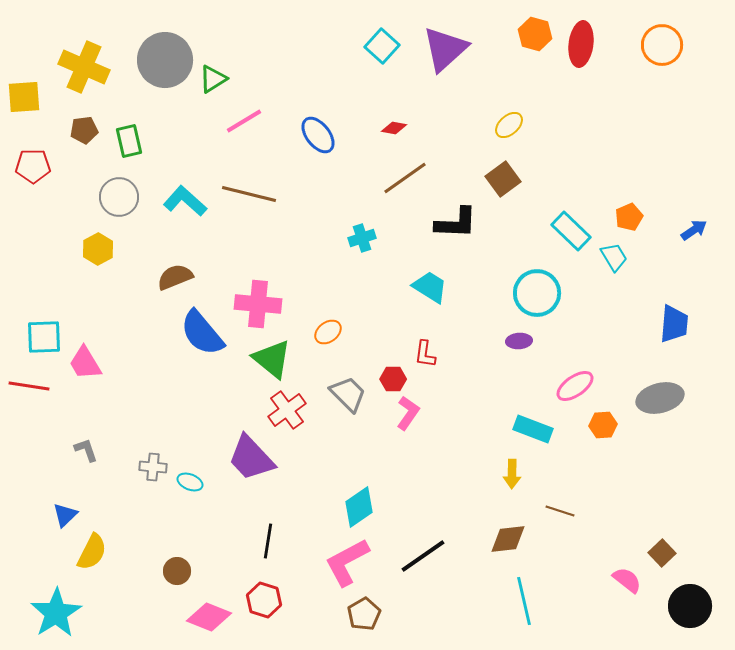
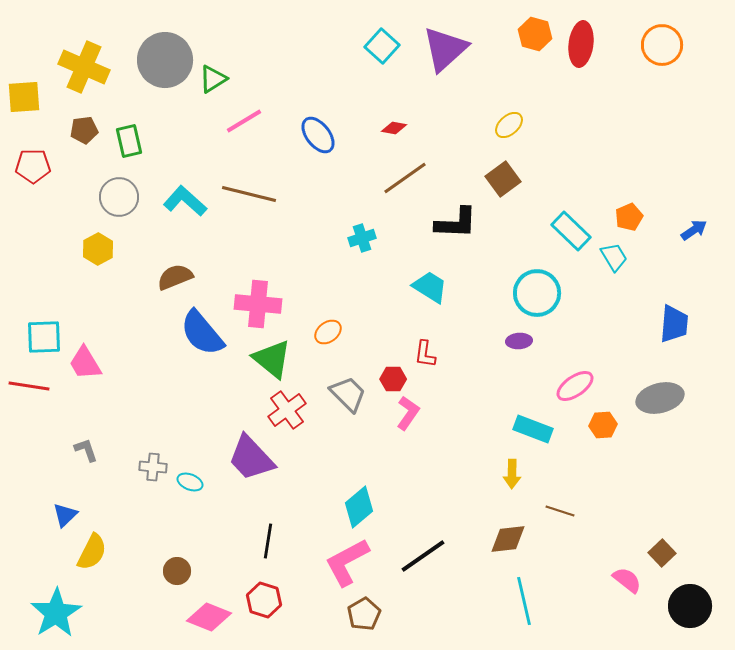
cyan diamond at (359, 507): rotated 6 degrees counterclockwise
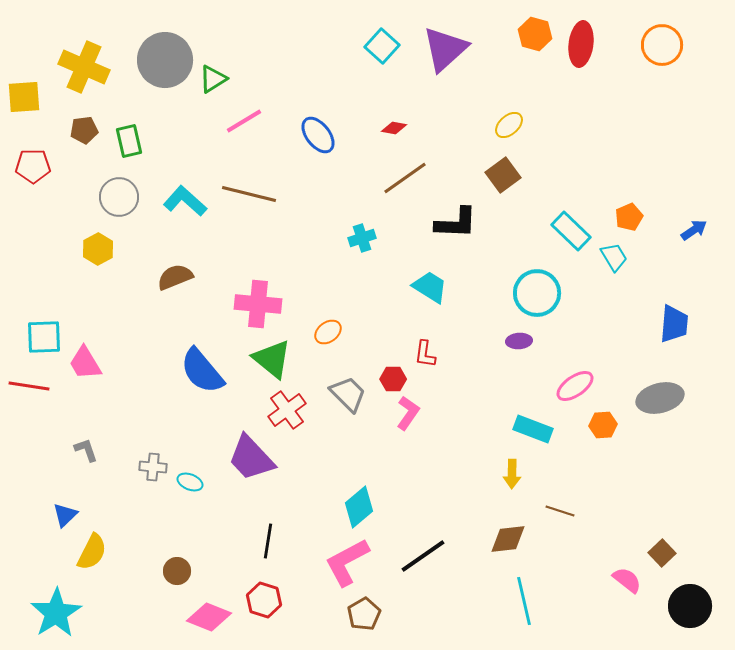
brown square at (503, 179): moved 4 px up
blue semicircle at (202, 333): moved 38 px down
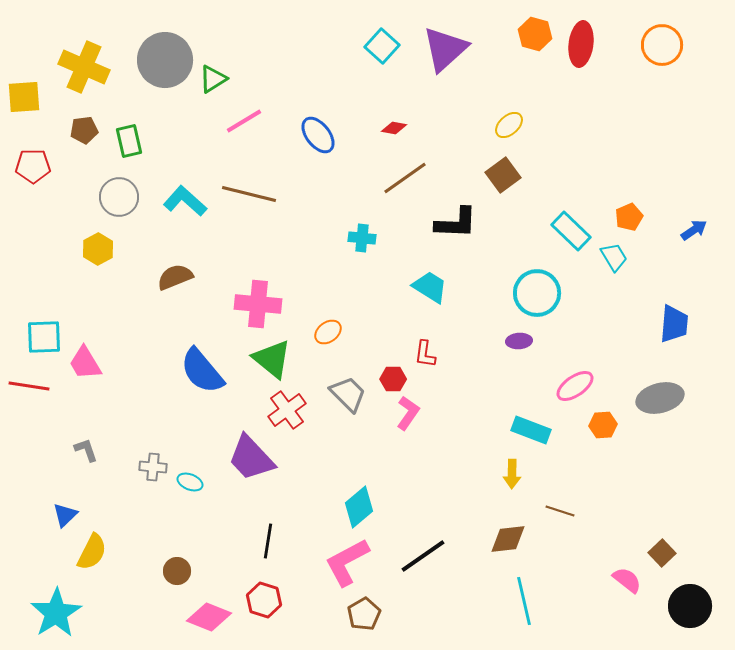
cyan cross at (362, 238): rotated 24 degrees clockwise
cyan rectangle at (533, 429): moved 2 px left, 1 px down
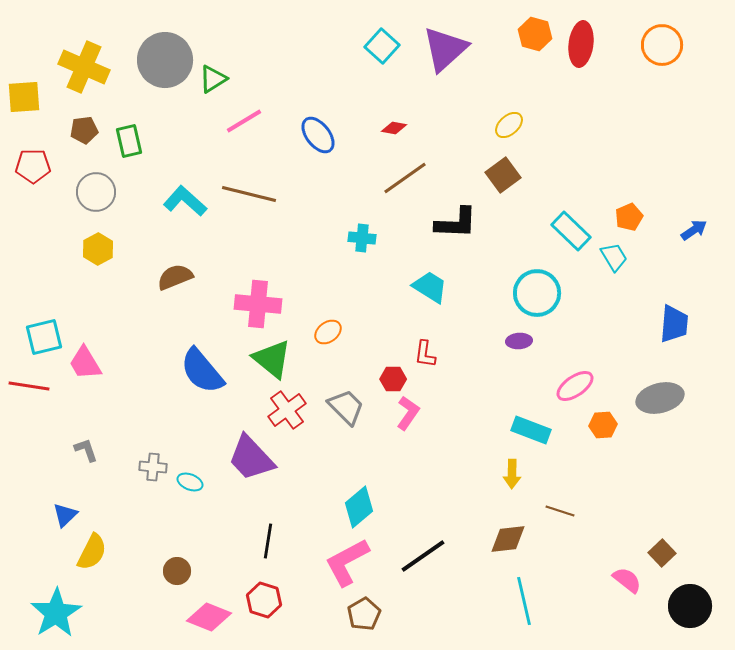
gray circle at (119, 197): moved 23 px left, 5 px up
cyan square at (44, 337): rotated 12 degrees counterclockwise
gray trapezoid at (348, 394): moved 2 px left, 13 px down
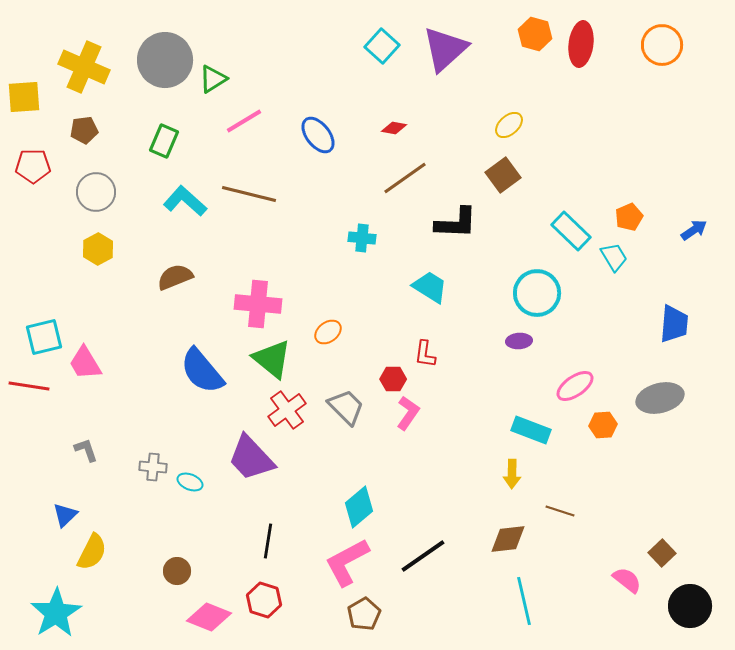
green rectangle at (129, 141): moved 35 px right; rotated 36 degrees clockwise
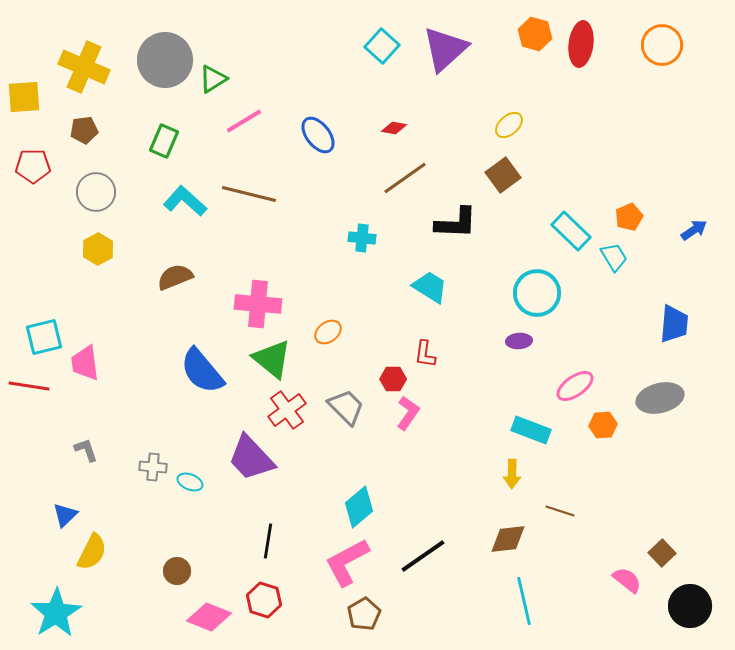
pink trapezoid at (85, 363): rotated 24 degrees clockwise
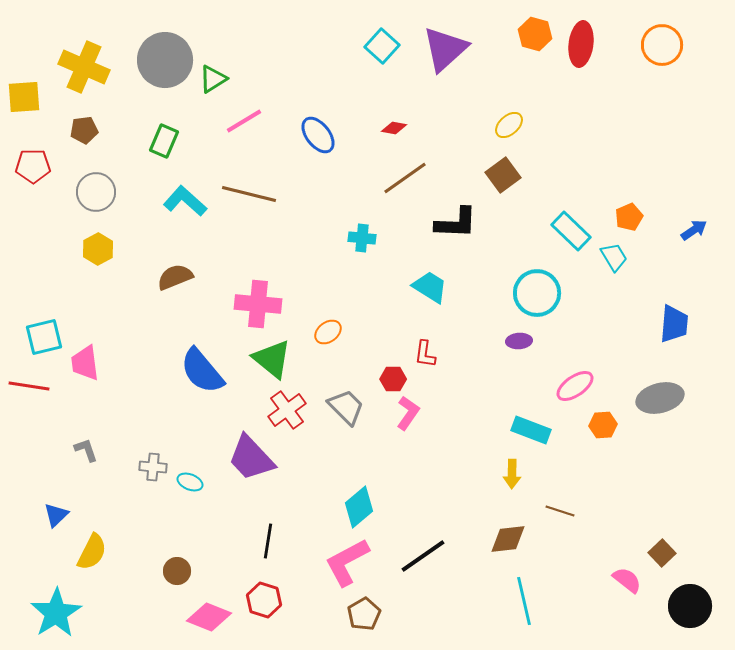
blue triangle at (65, 515): moved 9 px left
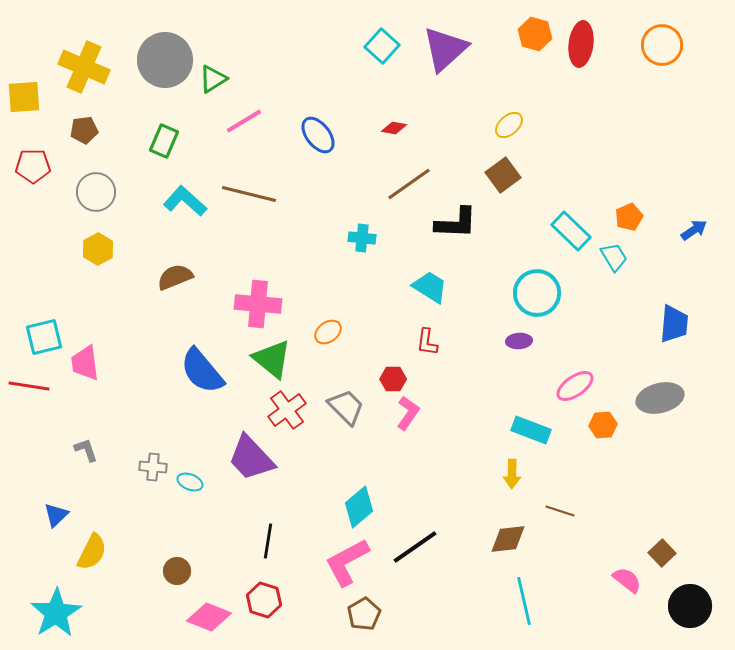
brown line at (405, 178): moved 4 px right, 6 px down
red L-shape at (425, 354): moved 2 px right, 12 px up
black line at (423, 556): moved 8 px left, 9 px up
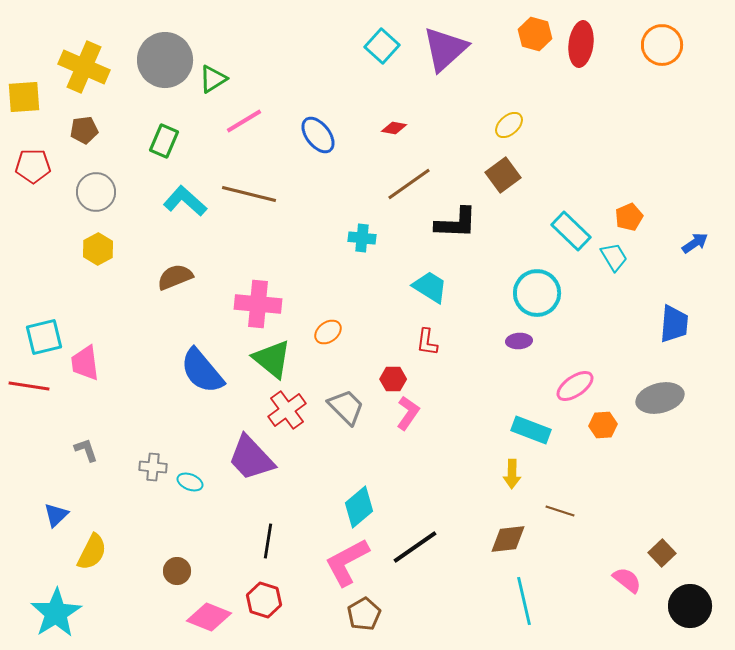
blue arrow at (694, 230): moved 1 px right, 13 px down
